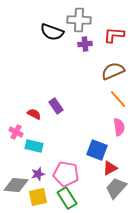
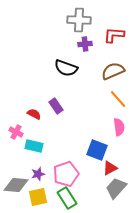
black semicircle: moved 14 px right, 36 px down
pink pentagon: rotated 30 degrees counterclockwise
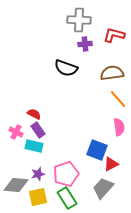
red L-shape: rotated 10 degrees clockwise
brown semicircle: moved 1 px left, 2 px down; rotated 15 degrees clockwise
purple rectangle: moved 18 px left, 24 px down
red triangle: moved 1 px right, 4 px up
gray trapezoid: moved 13 px left
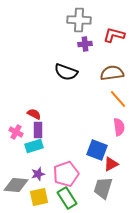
black semicircle: moved 4 px down
purple rectangle: rotated 35 degrees clockwise
cyan rectangle: rotated 30 degrees counterclockwise
gray trapezoid: rotated 25 degrees counterclockwise
yellow square: moved 1 px right
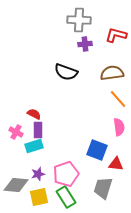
red L-shape: moved 2 px right
red triangle: moved 5 px right; rotated 35 degrees clockwise
green rectangle: moved 1 px left, 1 px up
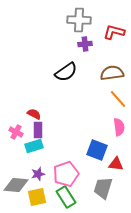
red L-shape: moved 2 px left, 3 px up
black semicircle: rotated 55 degrees counterclockwise
yellow square: moved 2 px left
